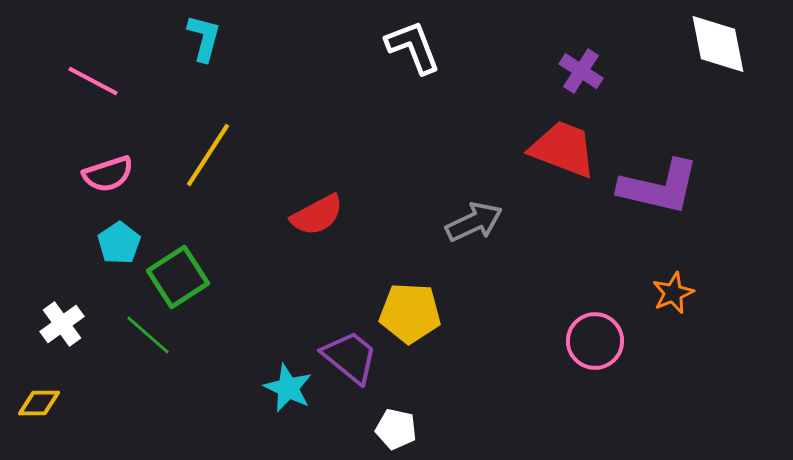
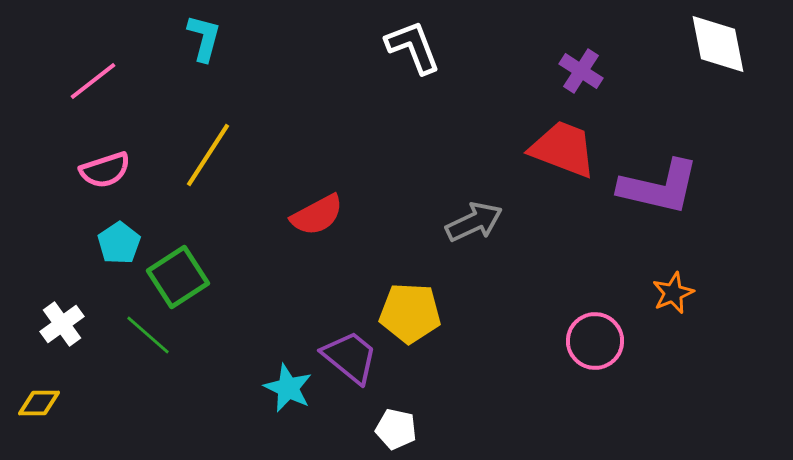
pink line: rotated 66 degrees counterclockwise
pink semicircle: moved 3 px left, 4 px up
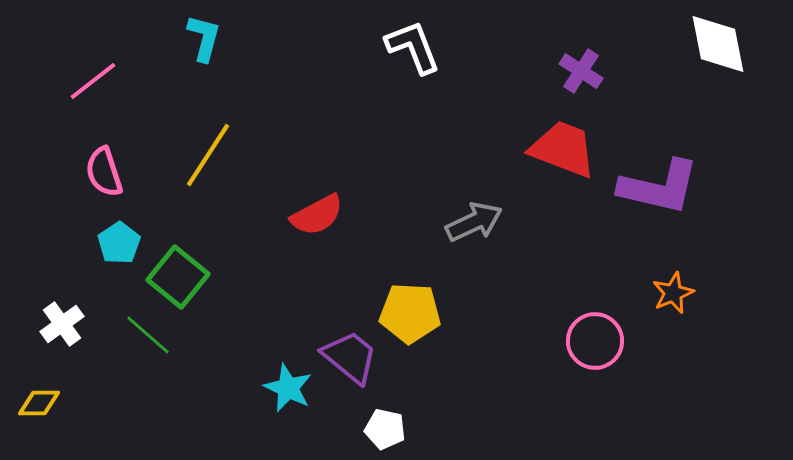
pink semicircle: moved 1 px left, 2 px down; rotated 90 degrees clockwise
green square: rotated 18 degrees counterclockwise
white pentagon: moved 11 px left
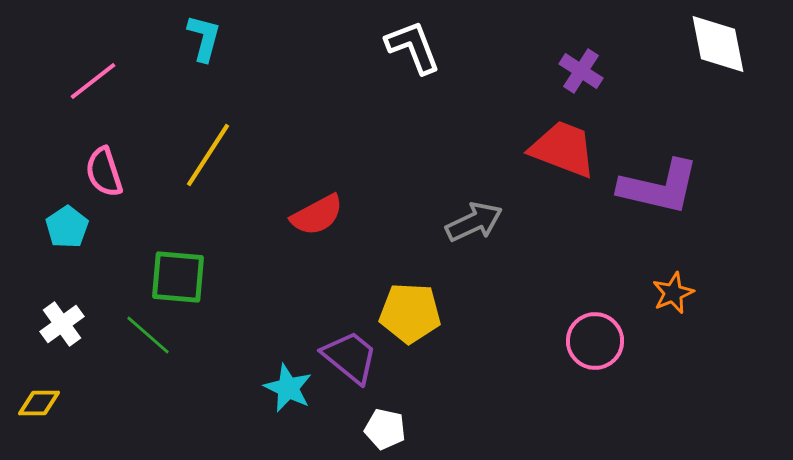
cyan pentagon: moved 52 px left, 16 px up
green square: rotated 34 degrees counterclockwise
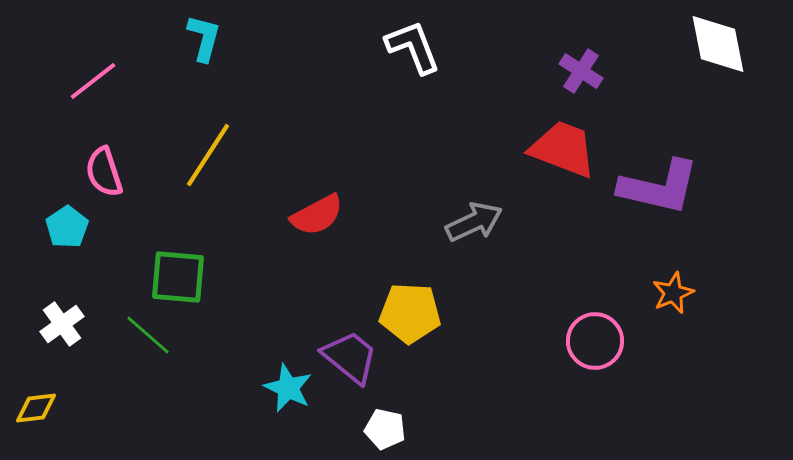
yellow diamond: moved 3 px left, 5 px down; rotated 6 degrees counterclockwise
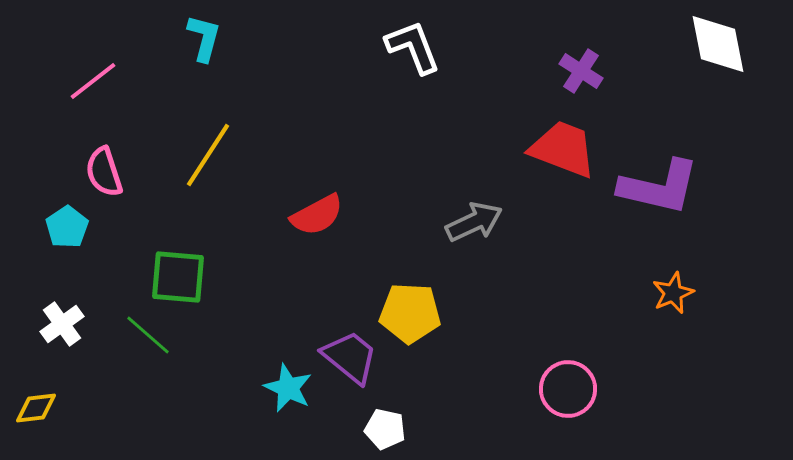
pink circle: moved 27 px left, 48 px down
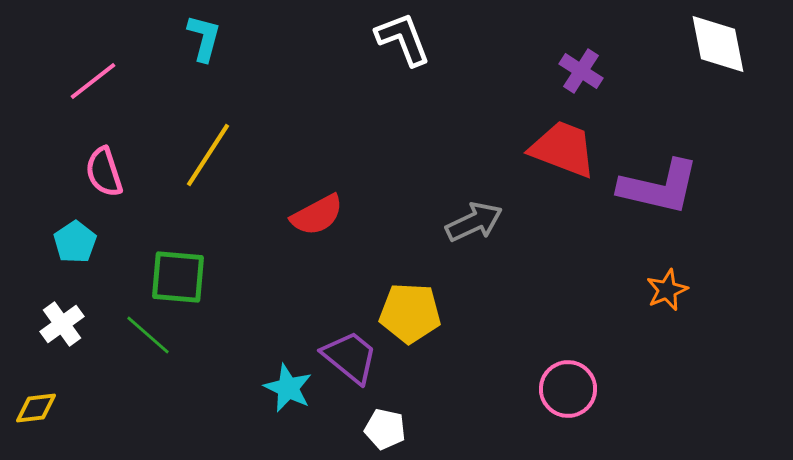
white L-shape: moved 10 px left, 8 px up
cyan pentagon: moved 8 px right, 15 px down
orange star: moved 6 px left, 3 px up
